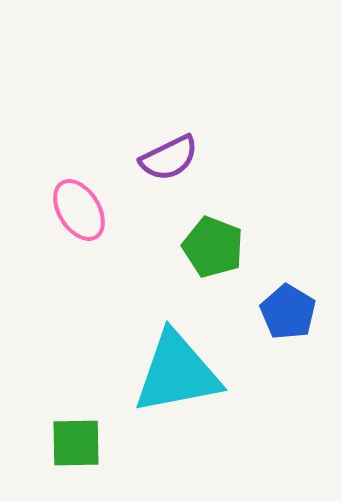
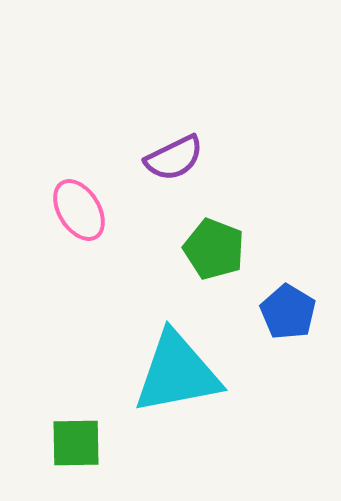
purple semicircle: moved 5 px right
green pentagon: moved 1 px right, 2 px down
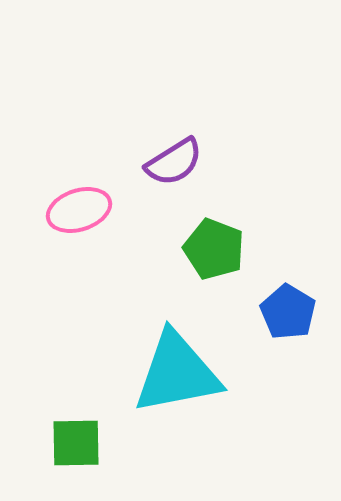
purple semicircle: moved 4 px down; rotated 6 degrees counterclockwise
pink ellipse: rotated 76 degrees counterclockwise
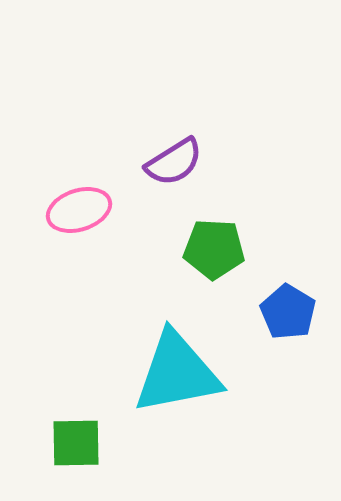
green pentagon: rotated 18 degrees counterclockwise
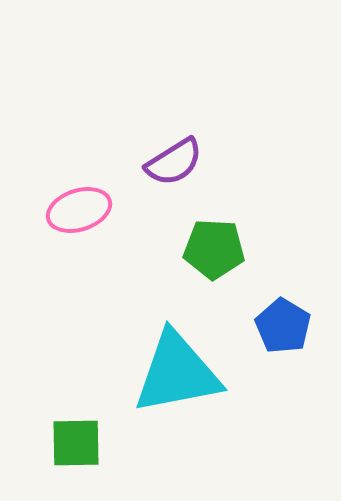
blue pentagon: moved 5 px left, 14 px down
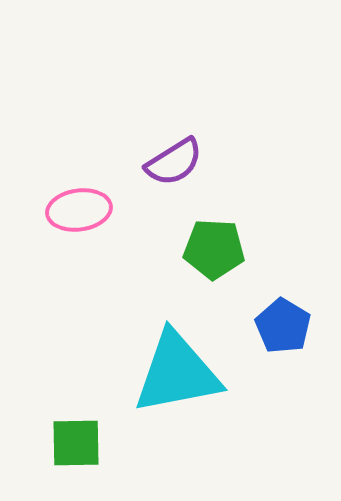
pink ellipse: rotated 10 degrees clockwise
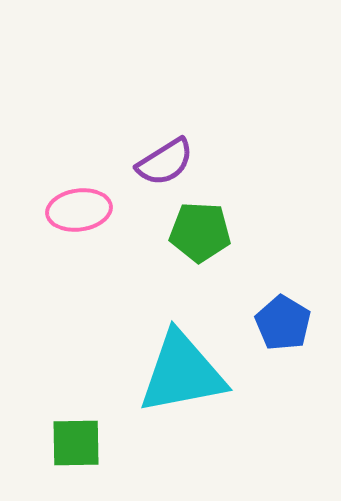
purple semicircle: moved 9 px left
green pentagon: moved 14 px left, 17 px up
blue pentagon: moved 3 px up
cyan triangle: moved 5 px right
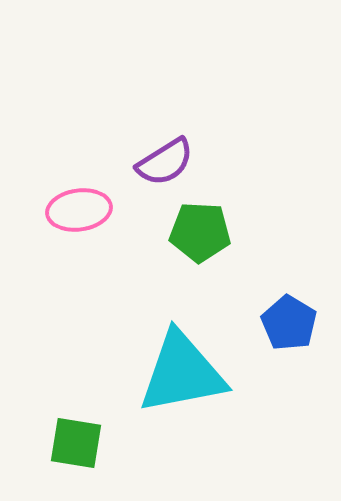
blue pentagon: moved 6 px right
green square: rotated 10 degrees clockwise
